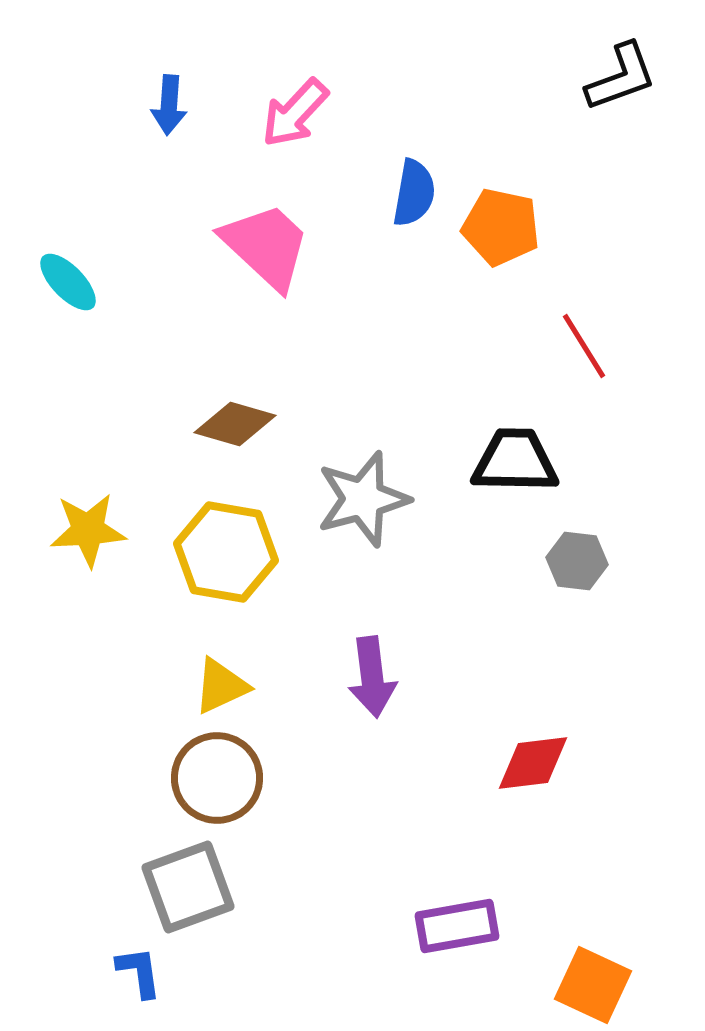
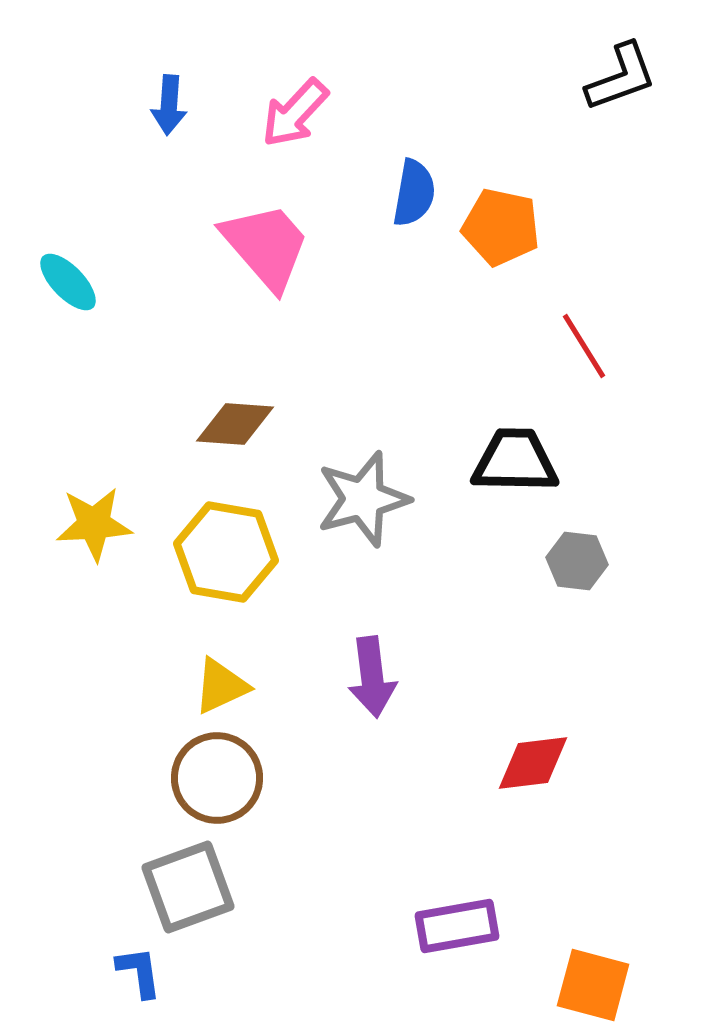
pink trapezoid: rotated 6 degrees clockwise
brown diamond: rotated 12 degrees counterclockwise
yellow star: moved 6 px right, 6 px up
orange square: rotated 10 degrees counterclockwise
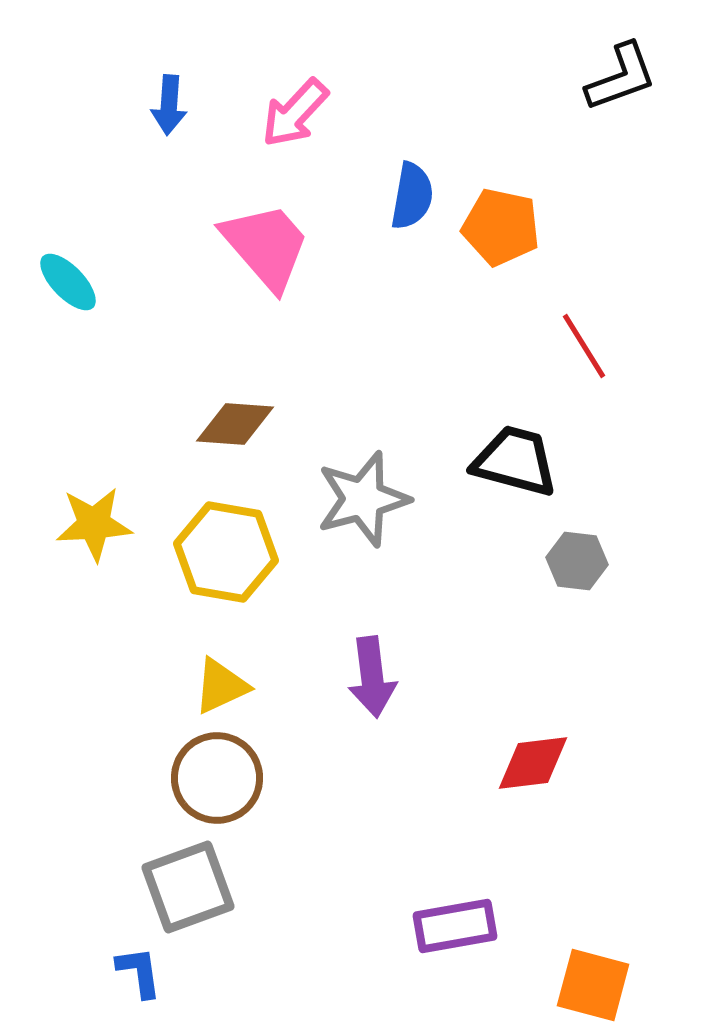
blue semicircle: moved 2 px left, 3 px down
black trapezoid: rotated 14 degrees clockwise
purple rectangle: moved 2 px left
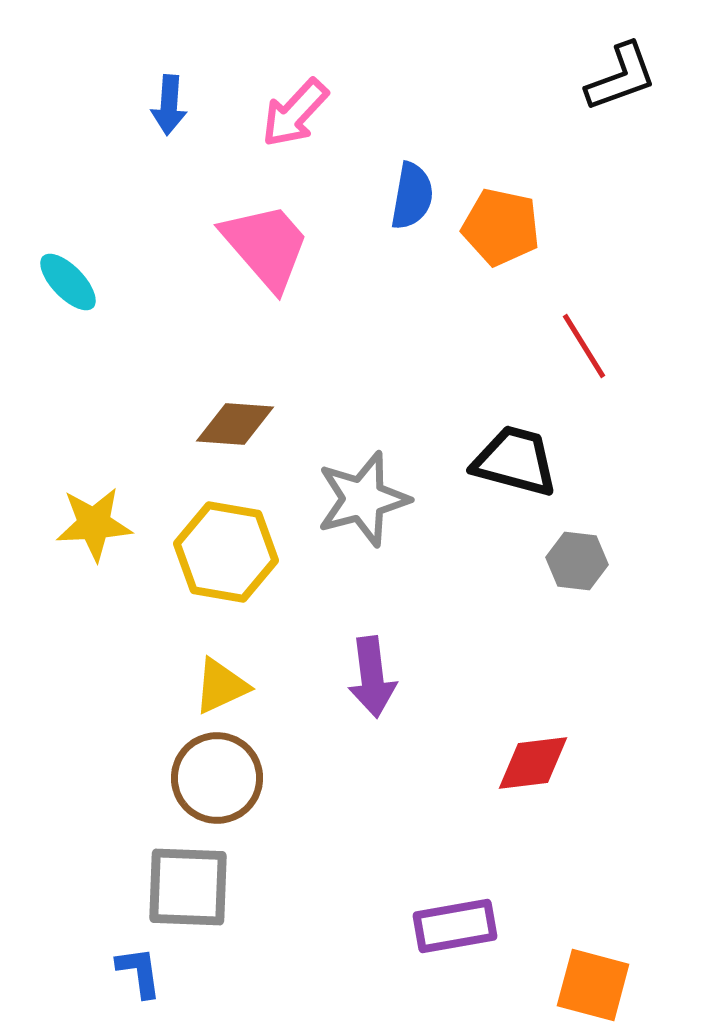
gray square: rotated 22 degrees clockwise
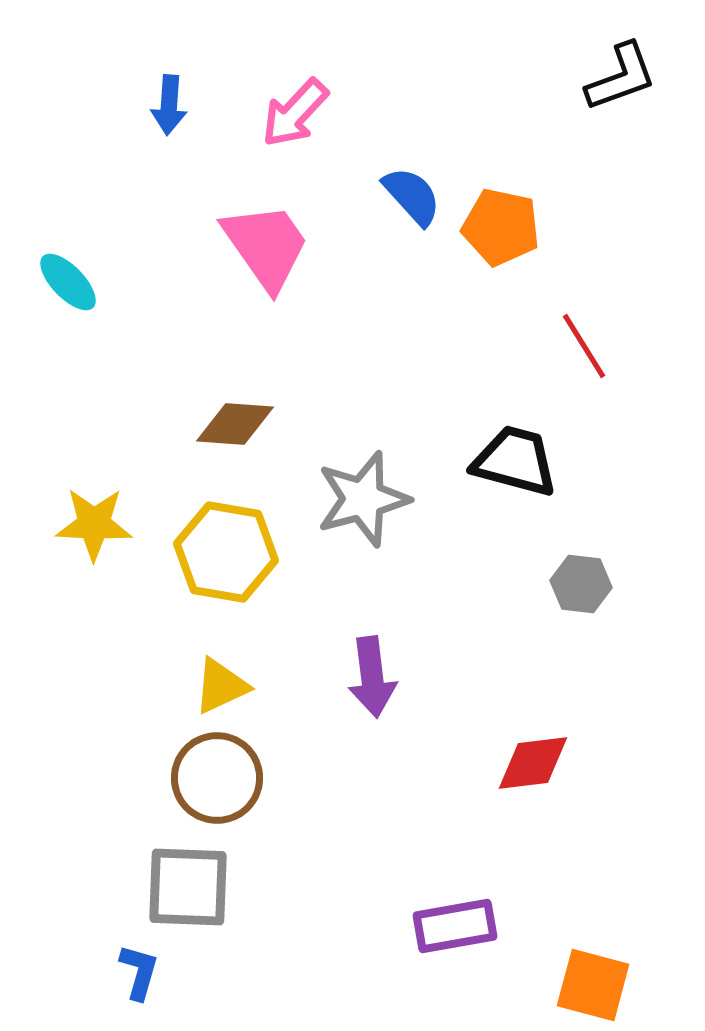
blue semicircle: rotated 52 degrees counterclockwise
pink trapezoid: rotated 6 degrees clockwise
yellow star: rotated 6 degrees clockwise
gray hexagon: moved 4 px right, 23 px down
blue L-shape: rotated 24 degrees clockwise
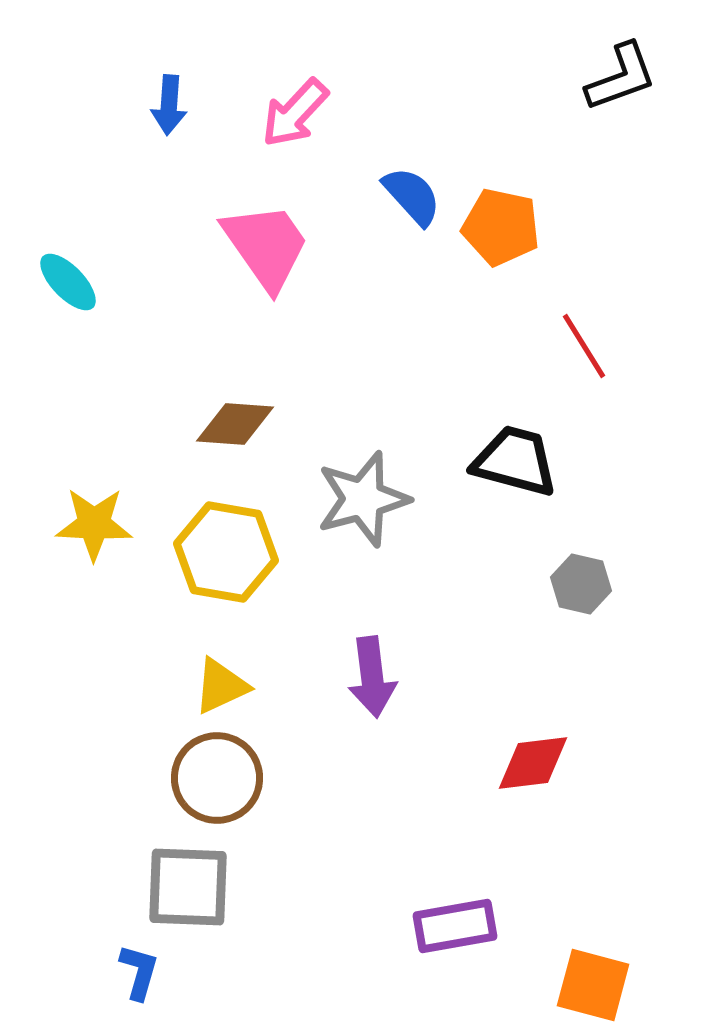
gray hexagon: rotated 6 degrees clockwise
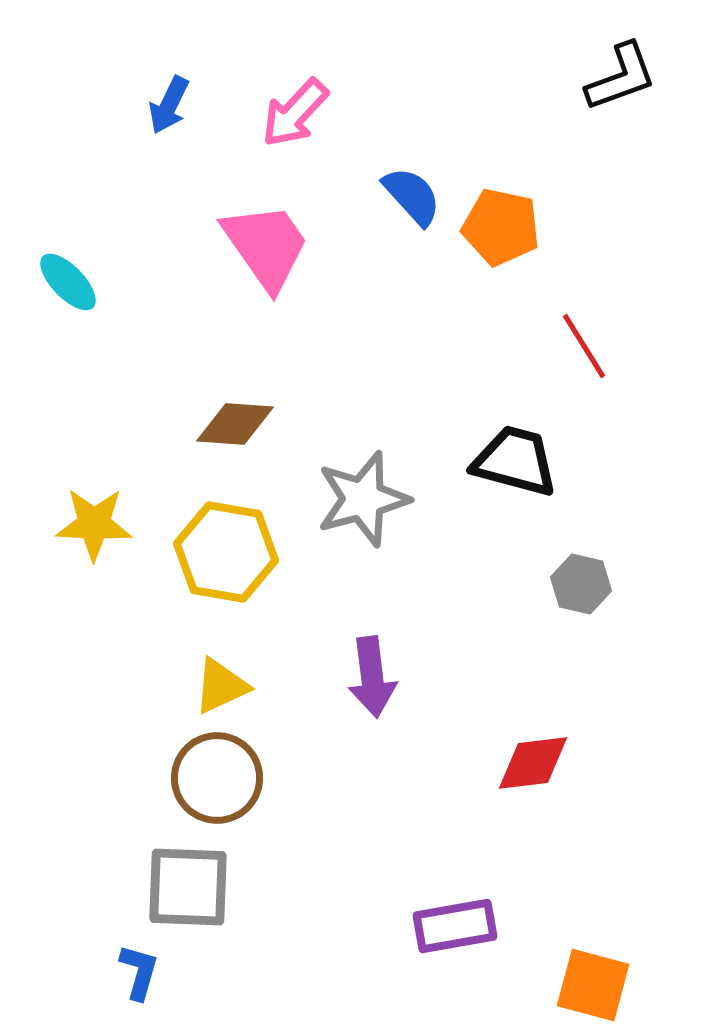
blue arrow: rotated 22 degrees clockwise
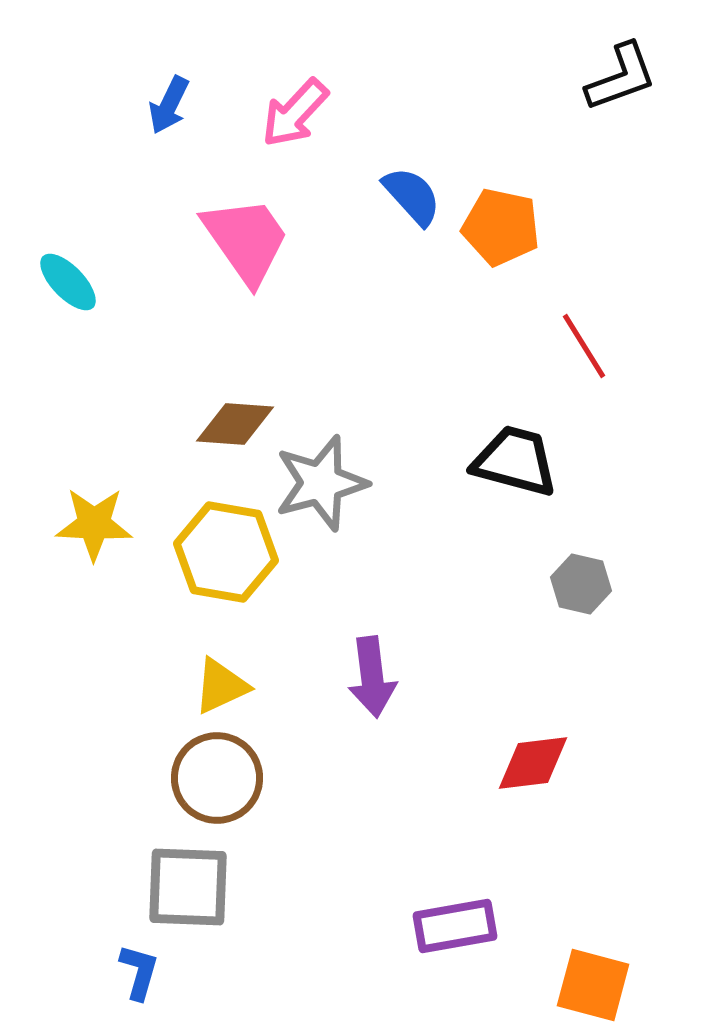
pink trapezoid: moved 20 px left, 6 px up
gray star: moved 42 px left, 16 px up
